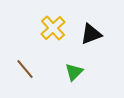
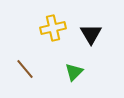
yellow cross: rotated 30 degrees clockwise
black triangle: rotated 40 degrees counterclockwise
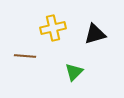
black triangle: moved 4 px right; rotated 45 degrees clockwise
brown line: moved 13 px up; rotated 45 degrees counterclockwise
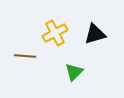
yellow cross: moved 2 px right, 5 px down; rotated 15 degrees counterclockwise
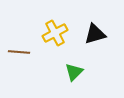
brown line: moved 6 px left, 4 px up
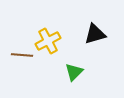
yellow cross: moved 7 px left, 8 px down
brown line: moved 3 px right, 3 px down
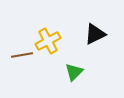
black triangle: rotated 10 degrees counterclockwise
brown line: rotated 15 degrees counterclockwise
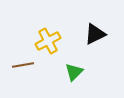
brown line: moved 1 px right, 10 px down
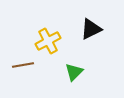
black triangle: moved 4 px left, 5 px up
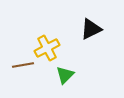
yellow cross: moved 1 px left, 7 px down
green triangle: moved 9 px left, 3 px down
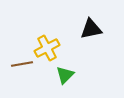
black triangle: rotated 15 degrees clockwise
brown line: moved 1 px left, 1 px up
